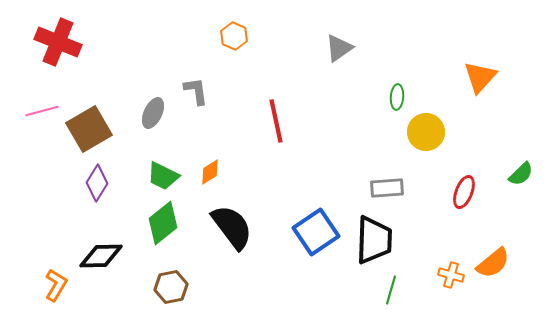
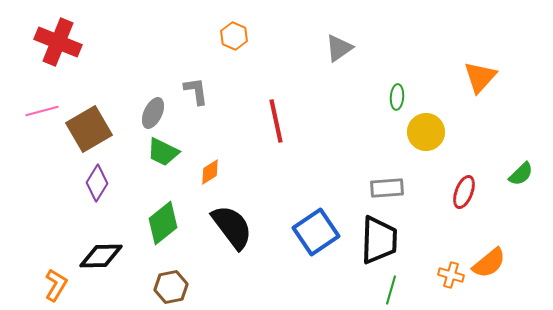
green trapezoid: moved 24 px up
black trapezoid: moved 5 px right
orange semicircle: moved 4 px left
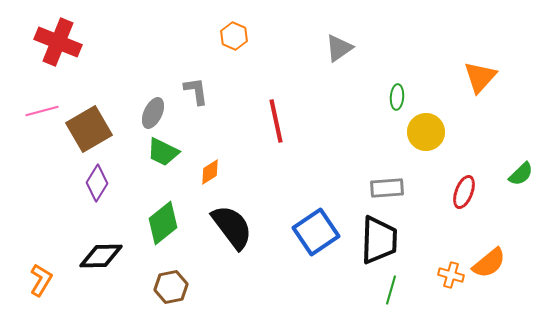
orange L-shape: moved 15 px left, 5 px up
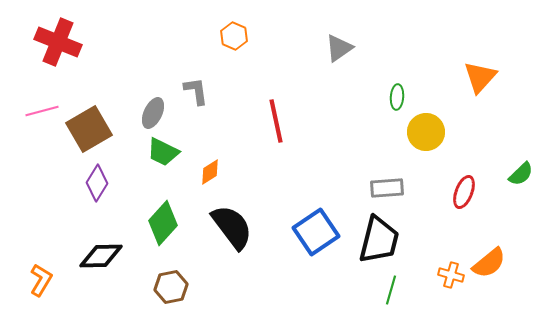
green diamond: rotated 9 degrees counterclockwise
black trapezoid: rotated 12 degrees clockwise
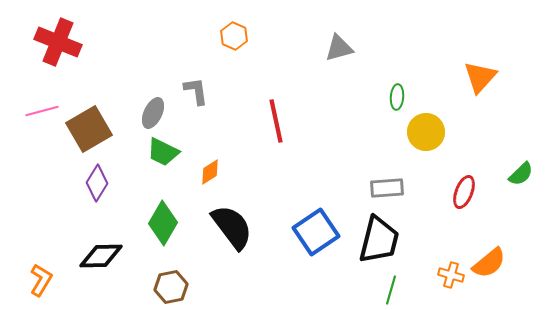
gray triangle: rotated 20 degrees clockwise
green diamond: rotated 12 degrees counterclockwise
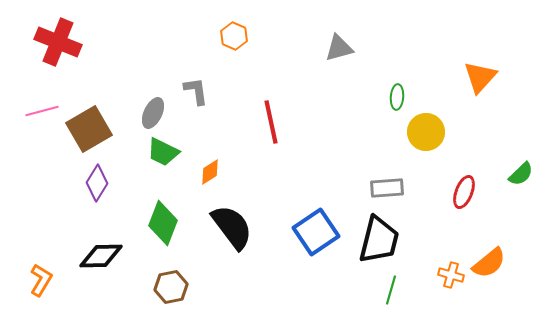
red line: moved 5 px left, 1 px down
green diamond: rotated 9 degrees counterclockwise
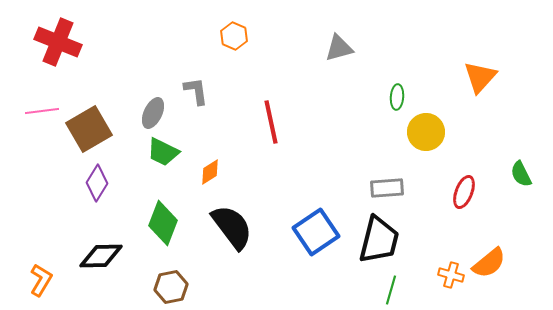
pink line: rotated 8 degrees clockwise
green semicircle: rotated 108 degrees clockwise
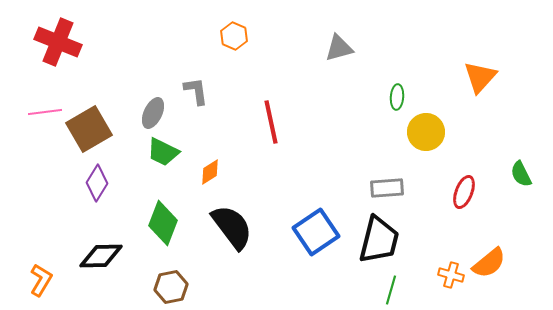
pink line: moved 3 px right, 1 px down
